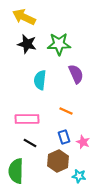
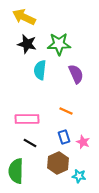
cyan semicircle: moved 10 px up
brown hexagon: moved 2 px down
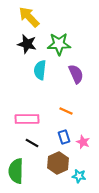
yellow arrow: moved 5 px right; rotated 20 degrees clockwise
black line: moved 2 px right
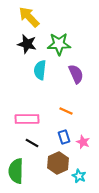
cyan star: rotated 16 degrees clockwise
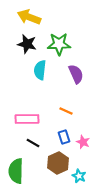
yellow arrow: rotated 25 degrees counterclockwise
black line: moved 1 px right
